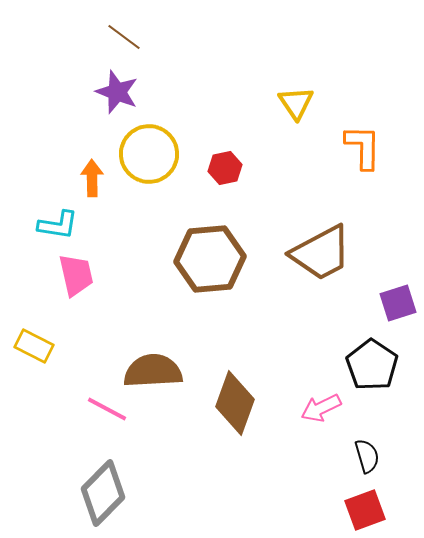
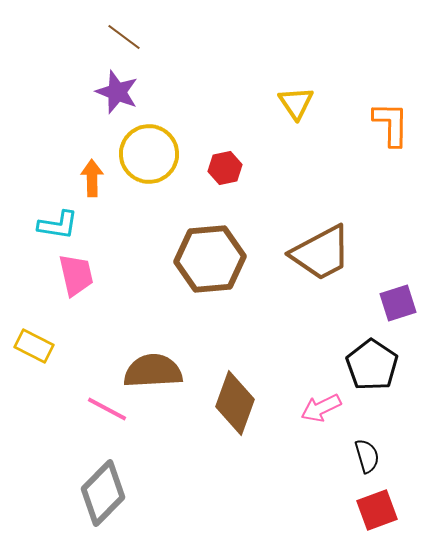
orange L-shape: moved 28 px right, 23 px up
red square: moved 12 px right
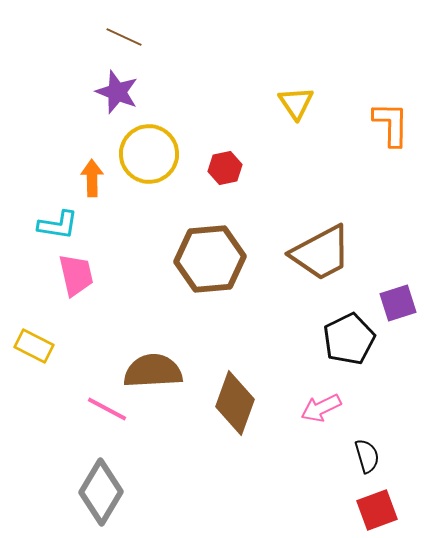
brown line: rotated 12 degrees counterclockwise
black pentagon: moved 23 px left, 26 px up; rotated 12 degrees clockwise
gray diamond: moved 2 px left, 1 px up; rotated 14 degrees counterclockwise
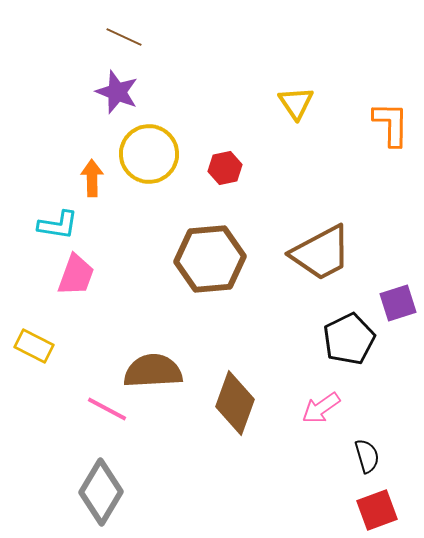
pink trapezoid: rotated 33 degrees clockwise
pink arrow: rotated 9 degrees counterclockwise
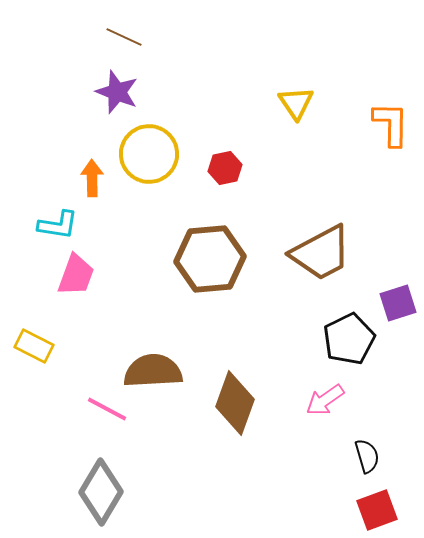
pink arrow: moved 4 px right, 8 px up
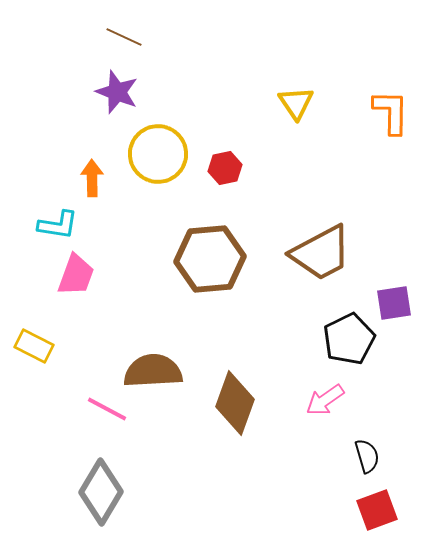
orange L-shape: moved 12 px up
yellow circle: moved 9 px right
purple square: moved 4 px left; rotated 9 degrees clockwise
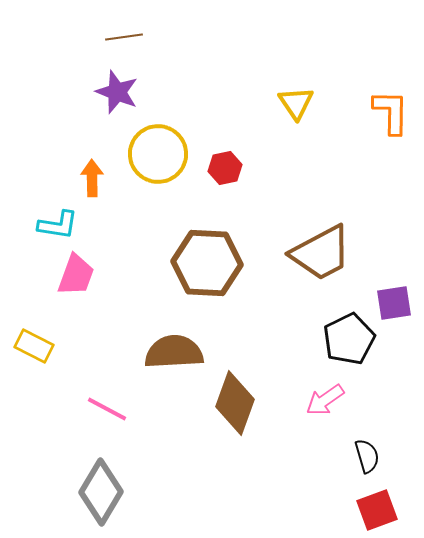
brown line: rotated 33 degrees counterclockwise
brown hexagon: moved 3 px left, 4 px down; rotated 8 degrees clockwise
brown semicircle: moved 21 px right, 19 px up
